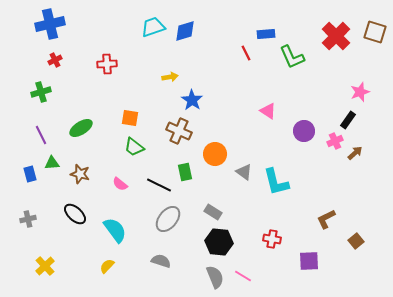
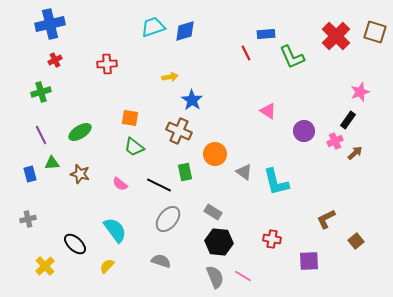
green ellipse at (81, 128): moved 1 px left, 4 px down
black ellipse at (75, 214): moved 30 px down
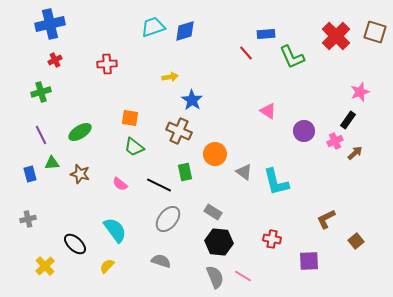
red line at (246, 53): rotated 14 degrees counterclockwise
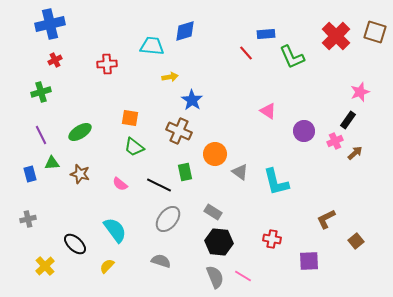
cyan trapezoid at (153, 27): moved 1 px left, 19 px down; rotated 25 degrees clockwise
gray triangle at (244, 172): moved 4 px left
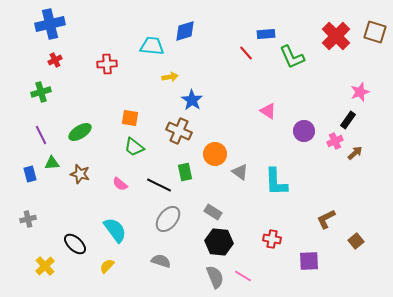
cyan L-shape at (276, 182): rotated 12 degrees clockwise
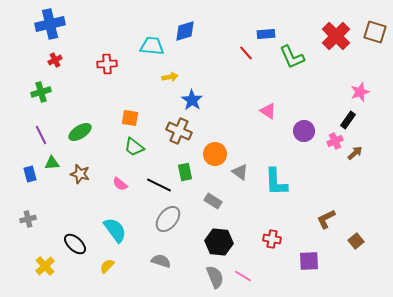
gray rectangle at (213, 212): moved 11 px up
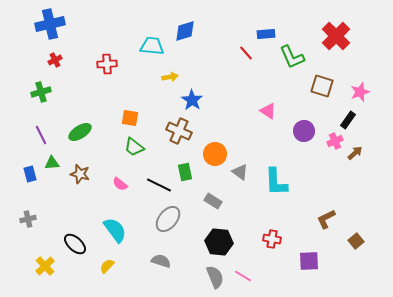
brown square at (375, 32): moved 53 px left, 54 px down
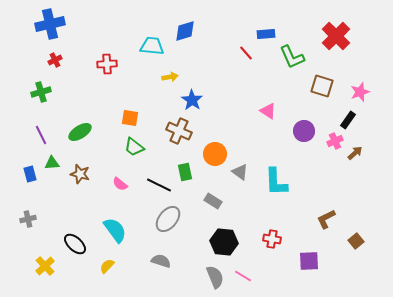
black hexagon at (219, 242): moved 5 px right
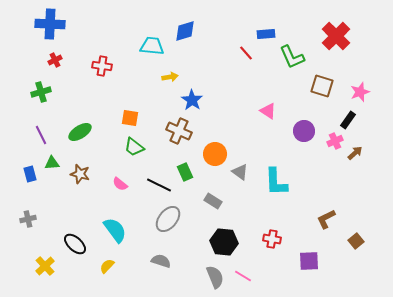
blue cross at (50, 24): rotated 16 degrees clockwise
red cross at (107, 64): moved 5 px left, 2 px down; rotated 12 degrees clockwise
green rectangle at (185, 172): rotated 12 degrees counterclockwise
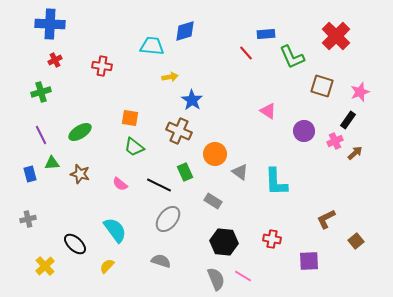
gray semicircle at (215, 277): moved 1 px right, 2 px down
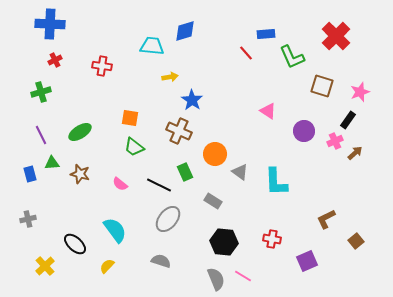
purple square at (309, 261): moved 2 px left; rotated 20 degrees counterclockwise
